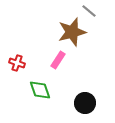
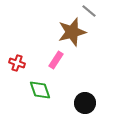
pink rectangle: moved 2 px left
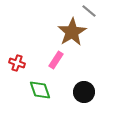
brown star: rotated 16 degrees counterclockwise
black circle: moved 1 px left, 11 px up
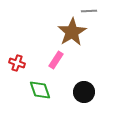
gray line: rotated 42 degrees counterclockwise
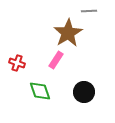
brown star: moved 4 px left, 1 px down
green diamond: moved 1 px down
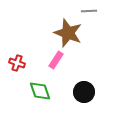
brown star: rotated 20 degrees counterclockwise
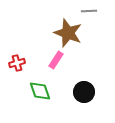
red cross: rotated 35 degrees counterclockwise
